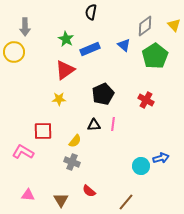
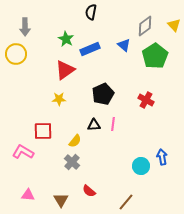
yellow circle: moved 2 px right, 2 px down
blue arrow: moved 1 px right, 1 px up; rotated 84 degrees counterclockwise
gray cross: rotated 21 degrees clockwise
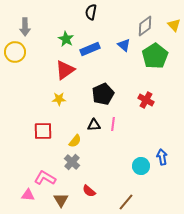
yellow circle: moved 1 px left, 2 px up
pink L-shape: moved 22 px right, 26 px down
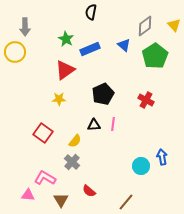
red square: moved 2 px down; rotated 36 degrees clockwise
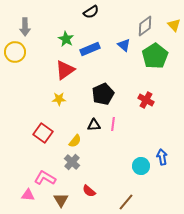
black semicircle: rotated 133 degrees counterclockwise
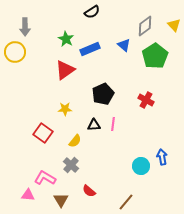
black semicircle: moved 1 px right
yellow star: moved 6 px right, 10 px down
gray cross: moved 1 px left, 3 px down
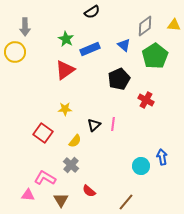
yellow triangle: rotated 40 degrees counterclockwise
black pentagon: moved 16 px right, 15 px up
black triangle: rotated 40 degrees counterclockwise
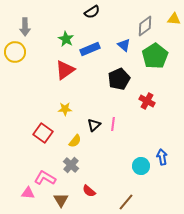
yellow triangle: moved 6 px up
red cross: moved 1 px right, 1 px down
pink triangle: moved 2 px up
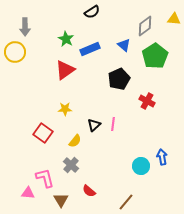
pink L-shape: rotated 45 degrees clockwise
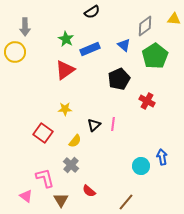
pink triangle: moved 2 px left, 3 px down; rotated 32 degrees clockwise
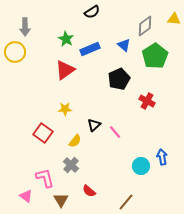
pink line: moved 2 px right, 8 px down; rotated 48 degrees counterclockwise
